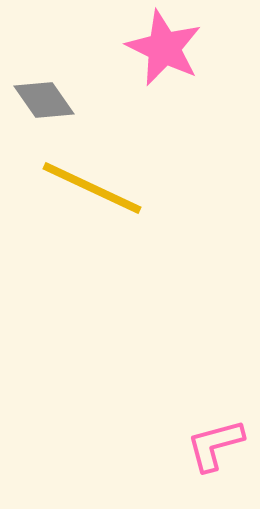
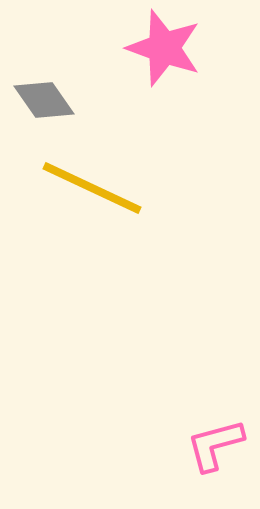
pink star: rotated 6 degrees counterclockwise
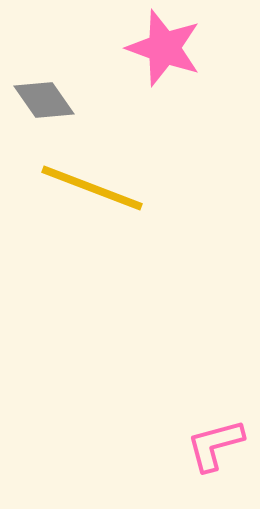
yellow line: rotated 4 degrees counterclockwise
